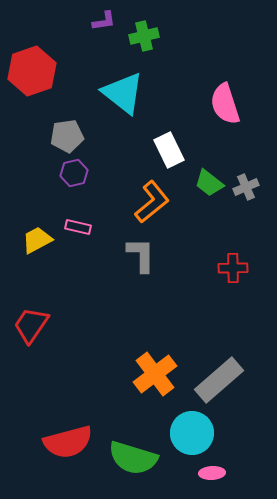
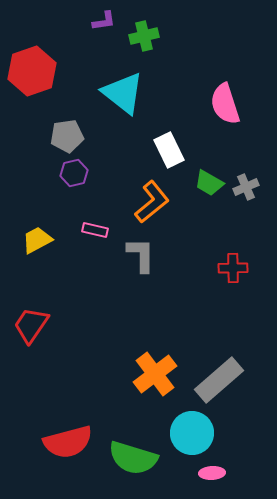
green trapezoid: rotated 8 degrees counterclockwise
pink rectangle: moved 17 px right, 3 px down
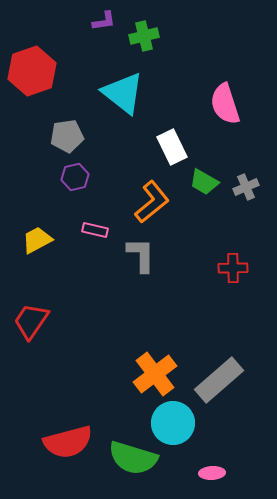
white rectangle: moved 3 px right, 3 px up
purple hexagon: moved 1 px right, 4 px down
green trapezoid: moved 5 px left, 1 px up
red trapezoid: moved 4 px up
cyan circle: moved 19 px left, 10 px up
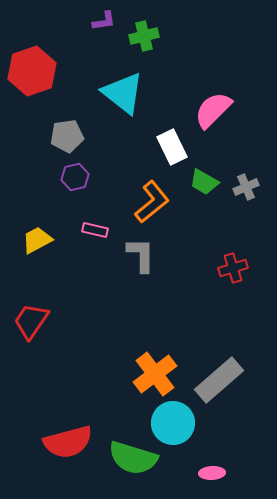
pink semicircle: moved 12 px left, 6 px down; rotated 63 degrees clockwise
red cross: rotated 16 degrees counterclockwise
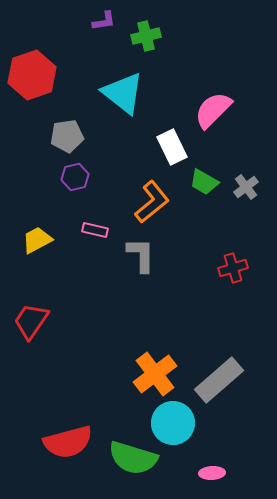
green cross: moved 2 px right
red hexagon: moved 4 px down
gray cross: rotated 15 degrees counterclockwise
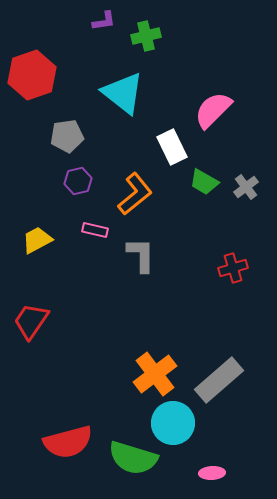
purple hexagon: moved 3 px right, 4 px down
orange L-shape: moved 17 px left, 8 px up
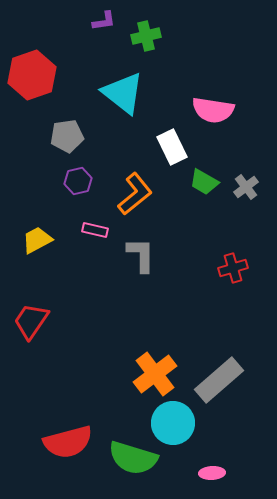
pink semicircle: rotated 126 degrees counterclockwise
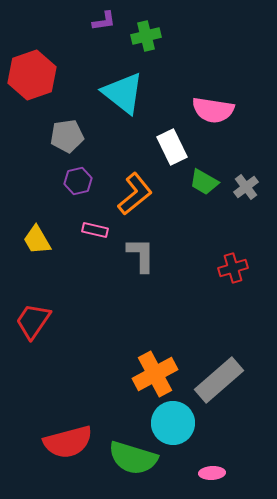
yellow trapezoid: rotated 92 degrees counterclockwise
red trapezoid: moved 2 px right
orange cross: rotated 9 degrees clockwise
